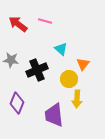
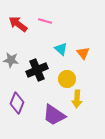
orange triangle: moved 11 px up; rotated 16 degrees counterclockwise
yellow circle: moved 2 px left
purple trapezoid: rotated 50 degrees counterclockwise
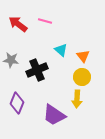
cyan triangle: moved 1 px down
orange triangle: moved 3 px down
yellow circle: moved 15 px right, 2 px up
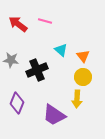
yellow circle: moved 1 px right
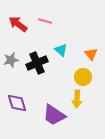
orange triangle: moved 8 px right, 2 px up
gray star: rotated 21 degrees counterclockwise
black cross: moved 7 px up
purple diamond: rotated 40 degrees counterclockwise
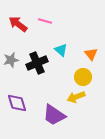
yellow arrow: moved 1 px left, 2 px up; rotated 66 degrees clockwise
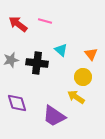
black cross: rotated 30 degrees clockwise
yellow arrow: rotated 54 degrees clockwise
purple trapezoid: moved 1 px down
